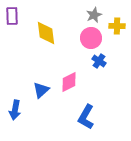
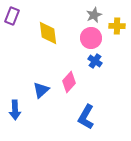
purple rectangle: rotated 24 degrees clockwise
yellow diamond: moved 2 px right
blue cross: moved 4 px left
pink diamond: rotated 20 degrees counterclockwise
blue arrow: rotated 12 degrees counterclockwise
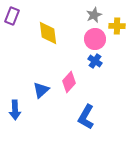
pink circle: moved 4 px right, 1 px down
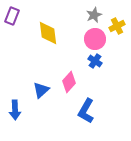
yellow cross: rotated 28 degrees counterclockwise
blue L-shape: moved 6 px up
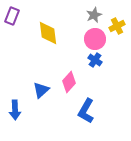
blue cross: moved 1 px up
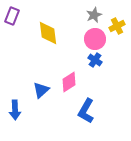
pink diamond: rotated 15 degrees clockwise
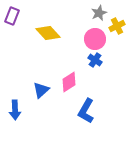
gray star: moved 5 px right, 2 px up
yellow diamond: rotated 35 degrees counterclockwise
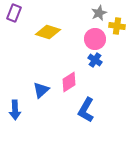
purple rectangle: moved 2 px right, 3 px up
yellow cross: rotated 35 degrees clockwise
yellow diamond: moved 1 px up; rotated 30 degrees counterclockwise
blue L-shape: moved 1 px up
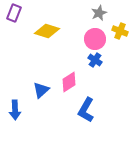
yellow cross: moved 3 px right, 5 px down; rotated 14 degrees clockwise
yellow diamond: moved 1 px left, 1 px up
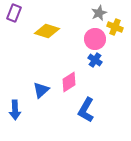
yellow cross: moved 5 px left, 4 px up
